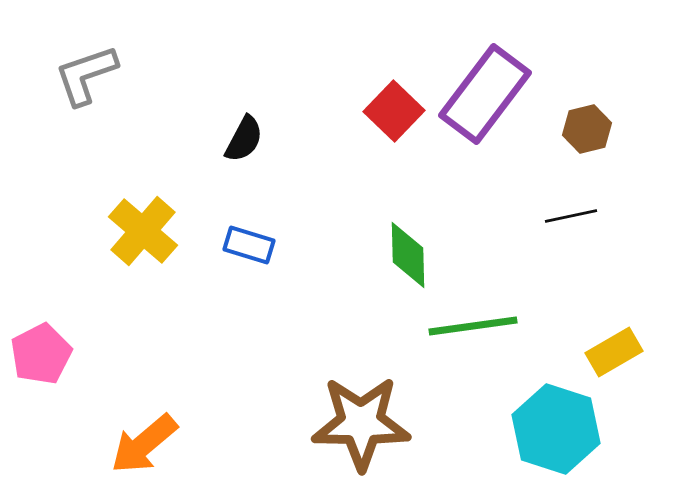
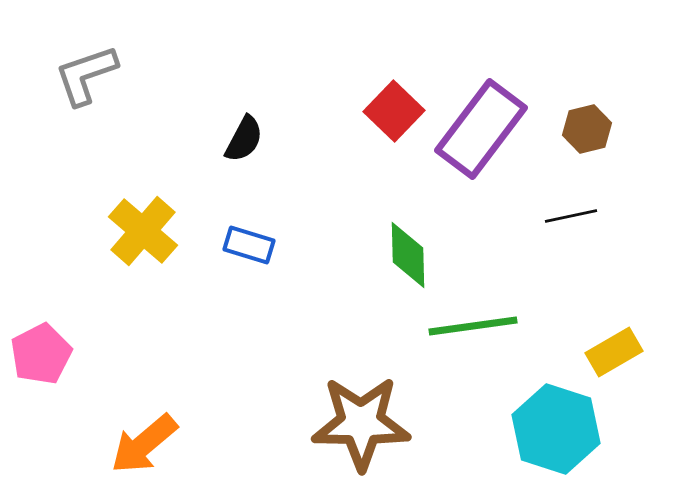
purple rectangle: moved 4 px left, 35 px down
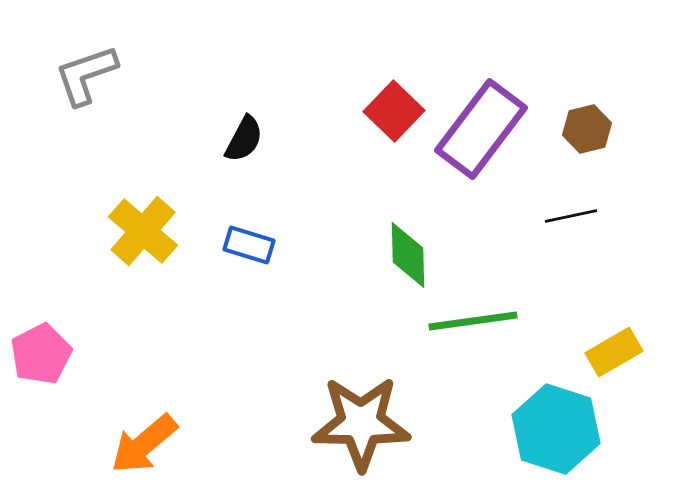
green line: moved 5 px up
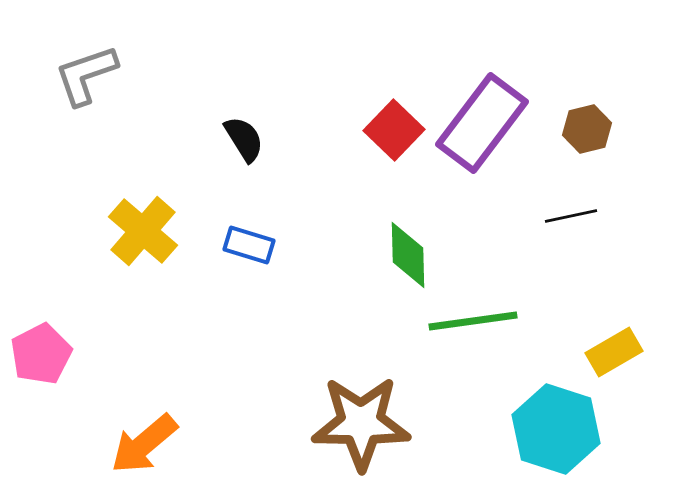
red square: moved 19 px down
purple rectangle: moved 1 px right, 6 px up
black semicircle: rotated 60 degrees counterclockwise
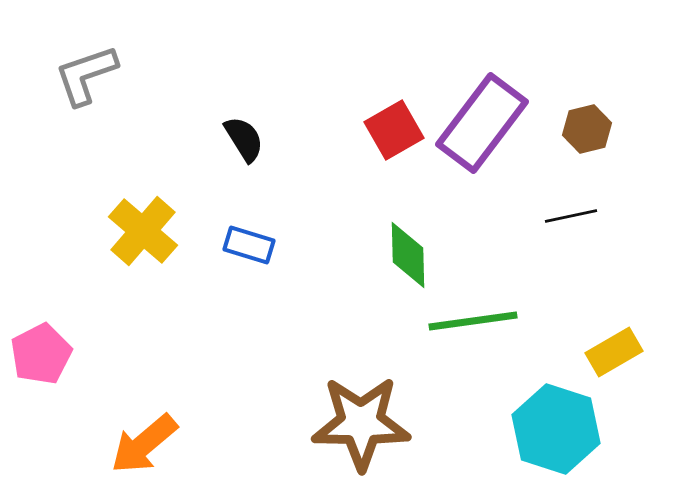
red square: rotated 16 degrees clockwise
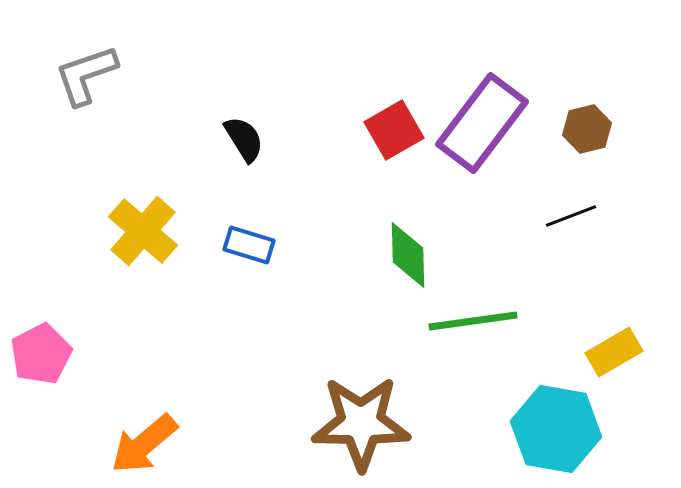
black line: rotated 9 degrees counterclockwise
cyan hexagon: rotated 8 degrees counterclockwise
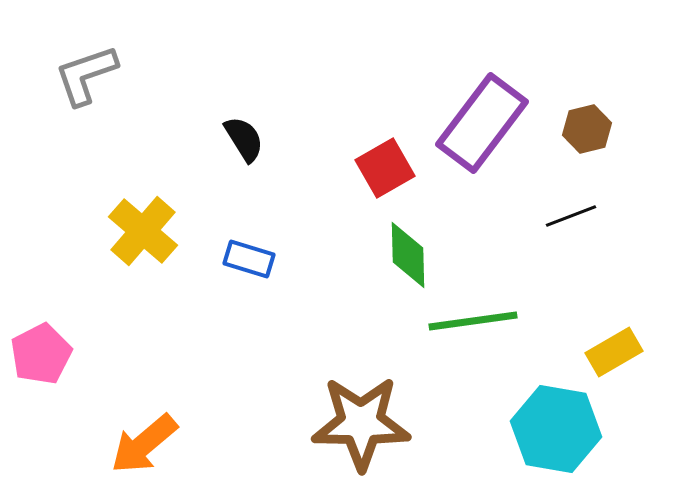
red square: moved 9 px left, 38 px down
blue rectangle: moved 14 px down
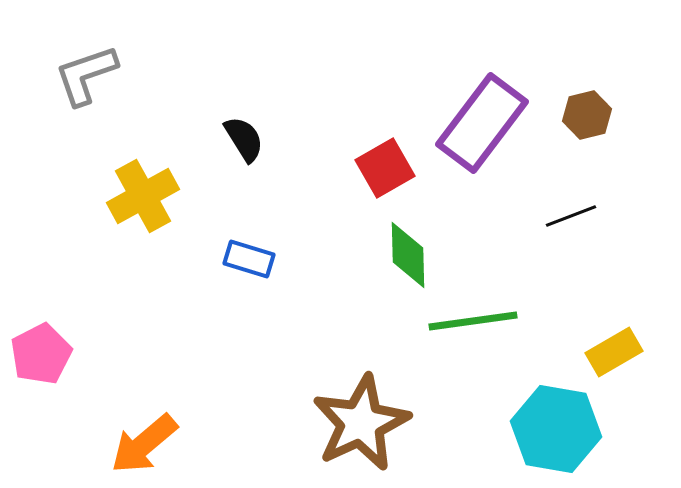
brown hexagon: moved 14 px up
yellow cross: moved 35 px up; rotated 20 degrees clockwise
brown star: rotated 26 degrees counterclockwise
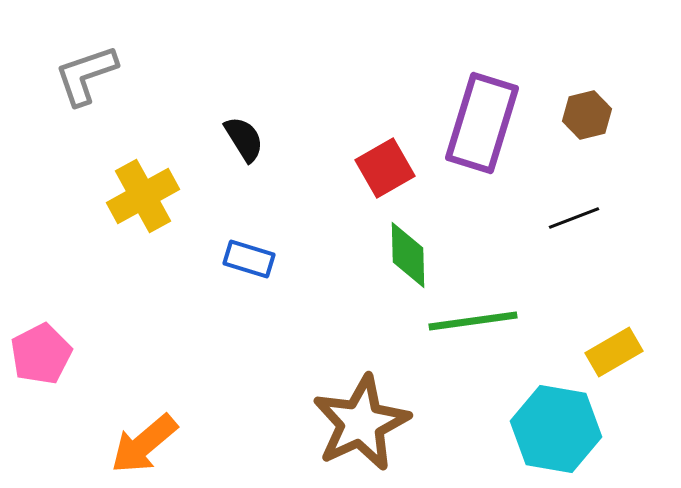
purple rectangle: rotated 20 degrees counterclockwise
black line: moved 3 px right, 2 px down
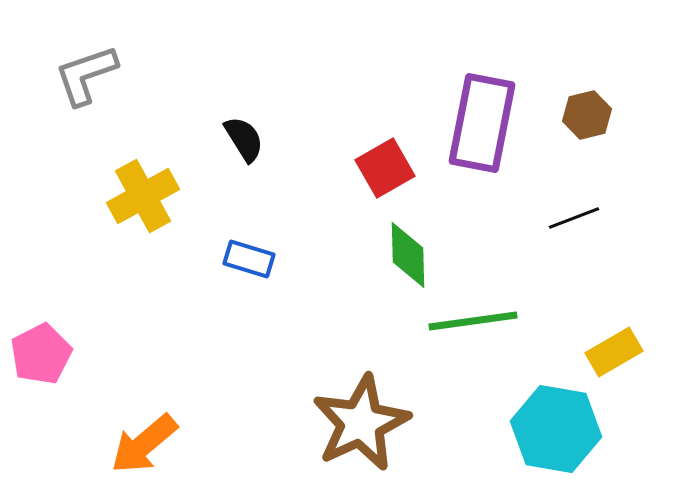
purple rectangle: rotated 6 degrees counterclockwise
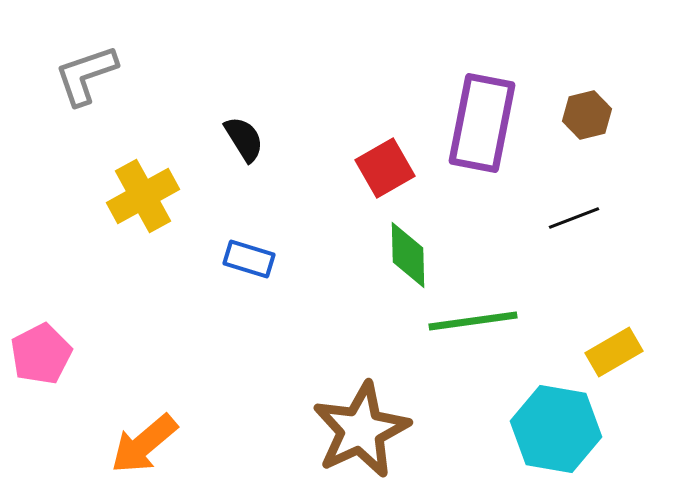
brown star: moved 7 px down
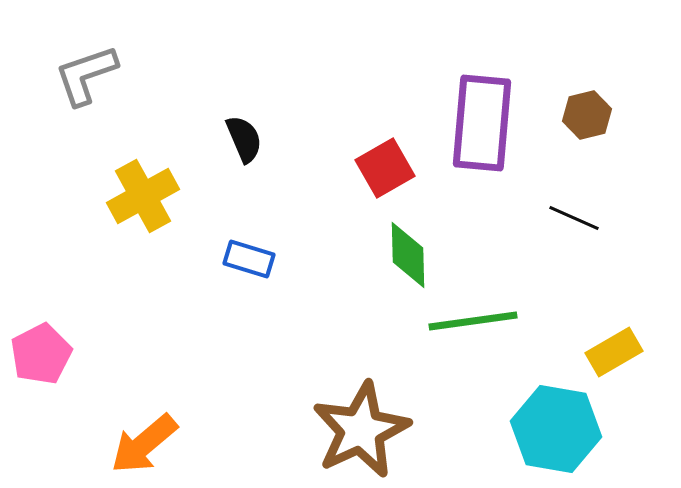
purple rectangle: rotated 6 degrees counterclockwise
black semicircle: rotated 9 degrees clockwise
black line: rotated 45 degrees clockwise
